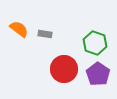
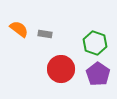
red circle: moved 3 px left
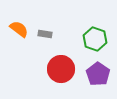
green hexagon: moved 4 px up
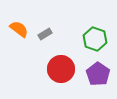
gray rectangle: rotated 40 degrees counterclockwise
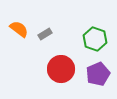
purple pentagon: rotated 15 degrees clockwise
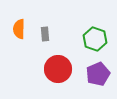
orange semicircle: rotated 126 degrees counterclockwise
gray rectangle: rotated 64 degrees counterclockwise
red circle: moved 3 px left
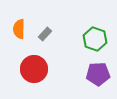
gray rectangle: rotated 48 degrees clockwise
red circle: moved 24 px left
purple pentagon: rotated 20 degrees clockwise
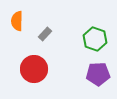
orange semicircle: moved 2 px left, 8 px up
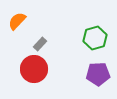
orange semicircle: rotated 42 degrees clockwise
gray rectangle: moved 5 px left, 10 px down
green hexagon: moved 1 px up; rotated 25 degrees clockwise
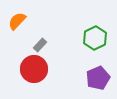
green hexagon: rotated 10 degrees counterclockwise
gray rectangle: moved 1 px down
purple pentagon: moved 4 px down; rotated 20 degrees counterclockwise
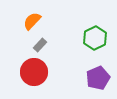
orange semicircle: moved 15 px right
red circle: moved 3 px down
